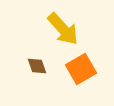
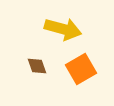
yellow arrow: rotated 33 degrees counterclockwise
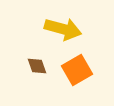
orange square: moved 4 px left, 1 px down
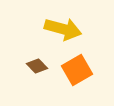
brown diamond: rotated 25 degrees counterclockwise
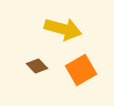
orange square: moved 4 px right
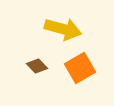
orange square: moved 1 px left, 2 px up
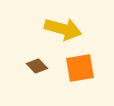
orange square: rotated 20 degrees clockwise
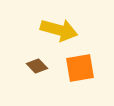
yellow arrow: moved 4 px left, 1 px down
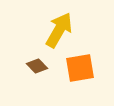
yellow arrow: rotated 75 degrees counterclockwise
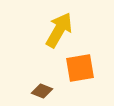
brown diamond: moved 5 px right, 25 px down; rotated 25 degrees counterclockwise
